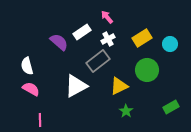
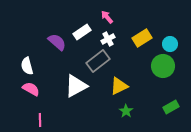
purple semicircle: moved 2 px left
green circle: moved 16 px right, 4 px up
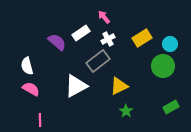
pink arrow: moved 3 px left
white rectangle: moved 1 px left, 1 px down
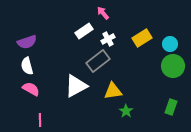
pink arrow: moved 1 px left, 4 px up
white rectangle: moved 3 px right, 2 px up
purple semicircle: moved 30 px left; rotated 120 degrees clockwise
green circle: moved 10 px right
yellow triangle: moved 6 px left, 5 px down; rotated 18 degrees clockwise
green rectangle: rotated 42 degrees counterclockwise
